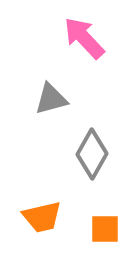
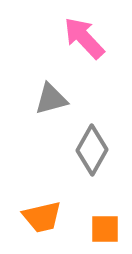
gray diamond: moved 4 px up
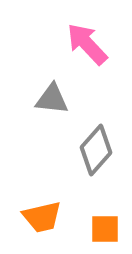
pink arrow: moved 3 px right, 6 px down
gray triangle: moved 1 px right; rotated 21 degrees clockwise
gray diamond: moved 4 px right; rotated 12 degrees clockwise
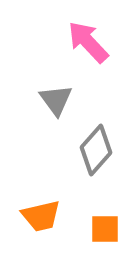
pink arrow: moved 1 px right, 2 px up
gray triangle: moved 4 px right, 1 px down; rotated 48 degrees clockwise
orange trapezoid: moved 1 px left, 1 px up
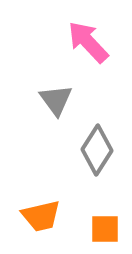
gray diamond: moved 1 px right; rotated 9 degrees counterclockwise
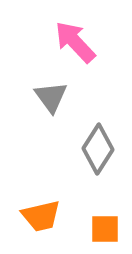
pink arrow: moved 13 px left
gray triangle: moved 5 px left, 3 px up
gray diamond: moved 1 px right, 1 px up
